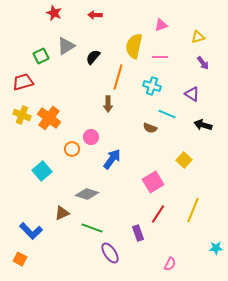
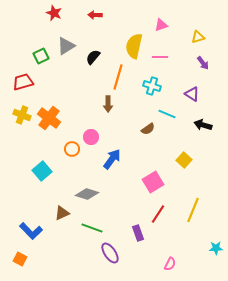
brown semicircle: moved 2 px left, 1 px down; rotated 56 degrees counterclockwise
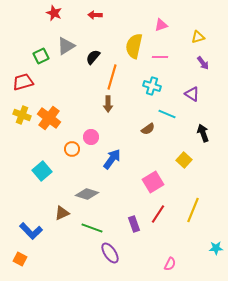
orange line: moved 6 px left
black arrow: moved 8 px down; rotated 54 degrees clockwise
purple rectangle: moved 4 px left, 9 px up
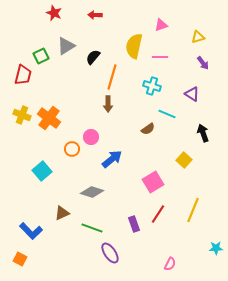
red trapezoid: moved 7 px up; rotated 120 degrees clockwise
blue arrow: rotated 15 degrees clockwise
gray diamond: moved 5 px right, 2 px up
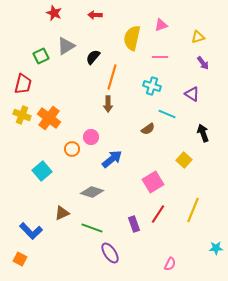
yellow semicircle: moved 2 px left, 8 px up
red trapezoid: moved 9 px down
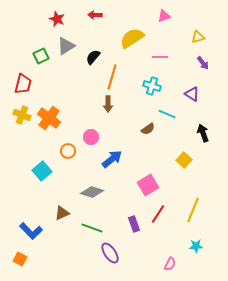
red star: moved 3 px right, 6 px down
pink triangle: moved 3 px right, 9 px up
yellow semicircle: rotated 45 degrees clockwise
orange circle: moved 4 px left, 2 px down
pink square: moved 5 px left, 3 px down
cyan star: moved 20 px left, 2 px up
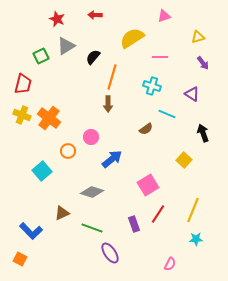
brown semicircle: moved 2 px left
cyan star: moved 7 px up
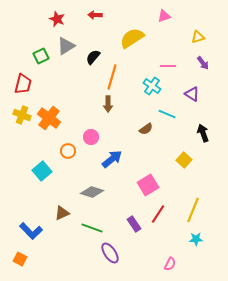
pink line: moved 8 px right, 9 px down
cyan cross: rotated 18 degrees clockwise
purple rectangle: rotated 14 degrees counterclockwise
